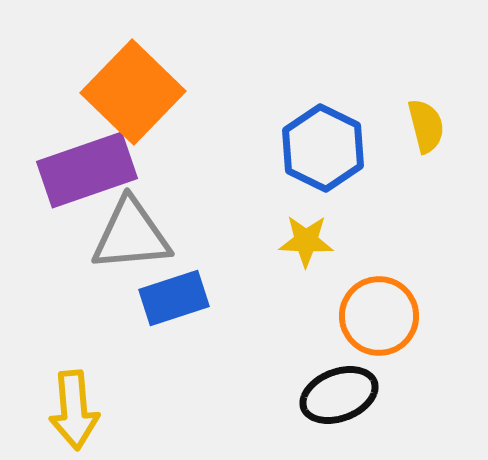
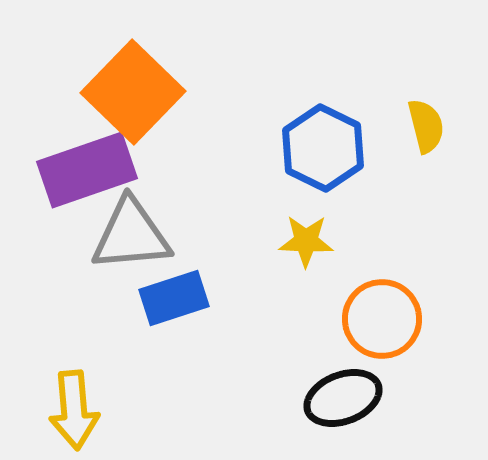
orange circle: moved 3 px right, 3 px down
black ellipse: moved 4 px right, 3 px down
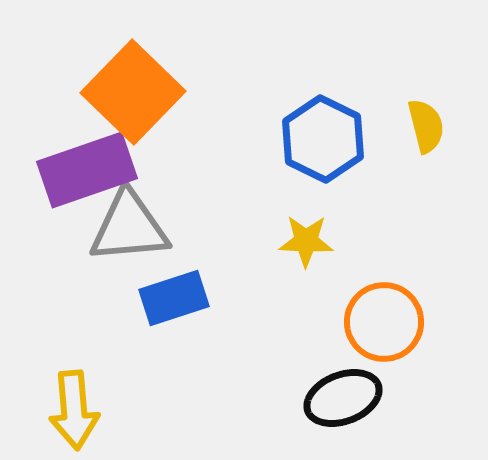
blue hexagon: moved 9 px up
gray triangle: moved 2 px left, 8 px up
orange circle: moved 2 px right, 3 px down
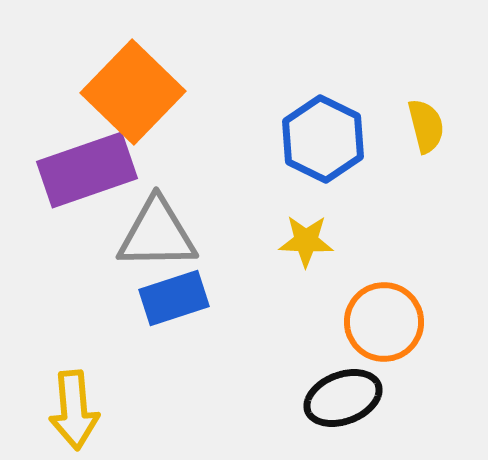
gray triangle: moved 28 px right, 7 px down; rotated 4 degrees clockwise
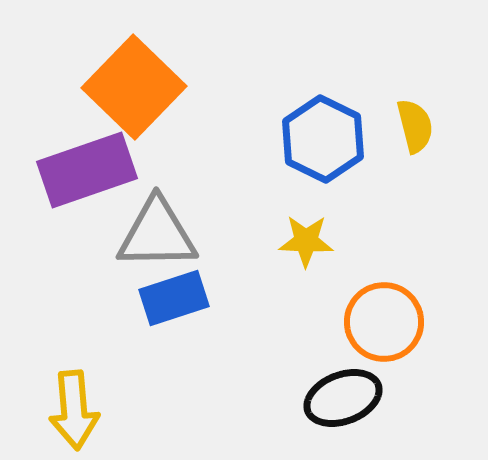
orange square: moved 1 px right, 5 px up
yellow semicircle: moved 11 px left
